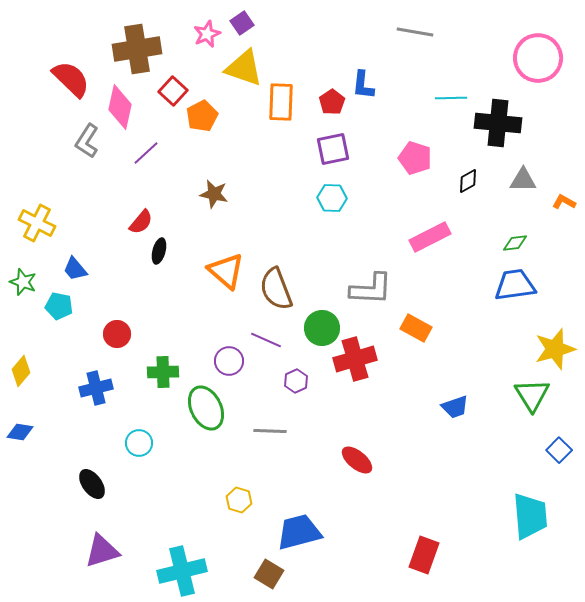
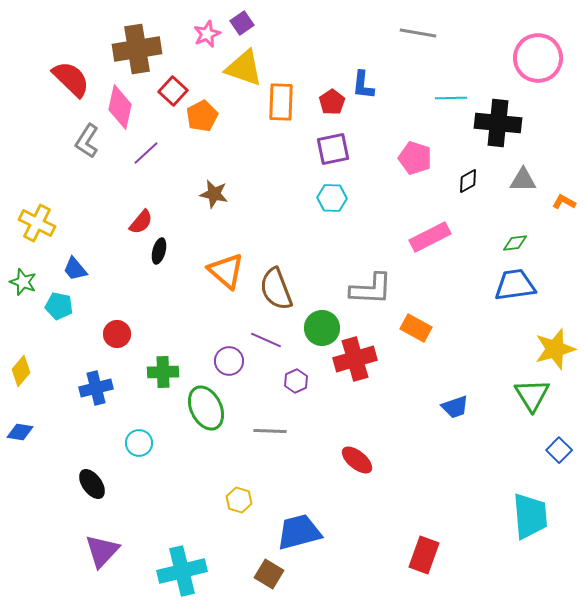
gray line at (415, 32): moved 3 px right, 1 px down
purple triangle at (102, 551): rotated 30 degrees counterclockwise
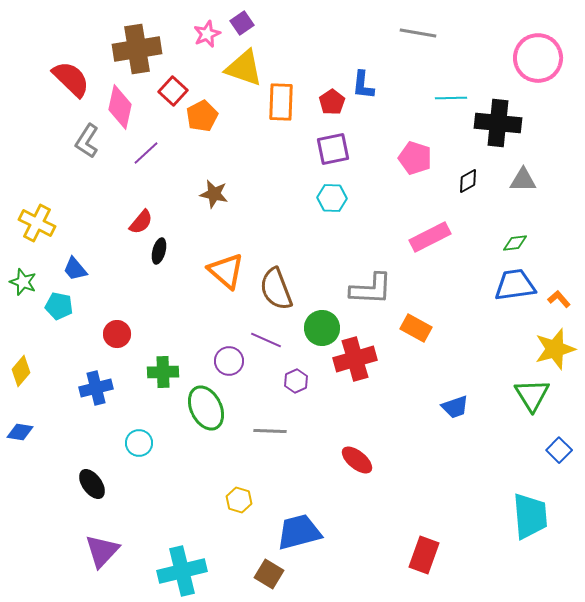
orange L-shape at (564, 202): moved 5 px left, 97 px down; rotated 20 degrees clockwise
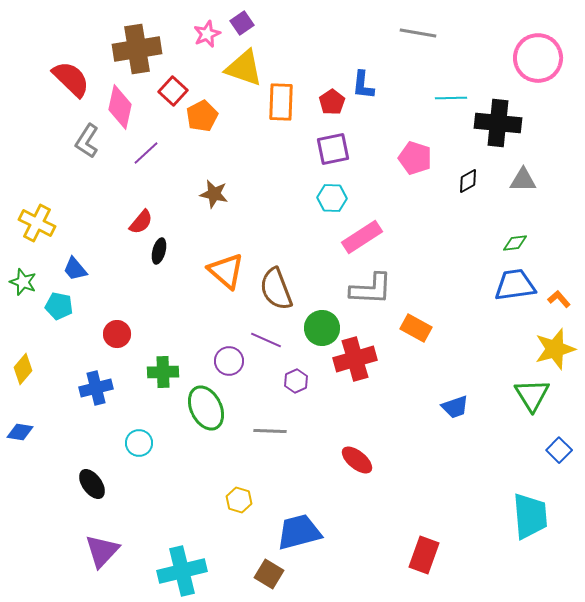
pink rectangle at (430, 237): moved 68 px left; rotated 6 degrees counterclockwise
yellow diamond at (21, 371): moved 2 px right, 2 px up
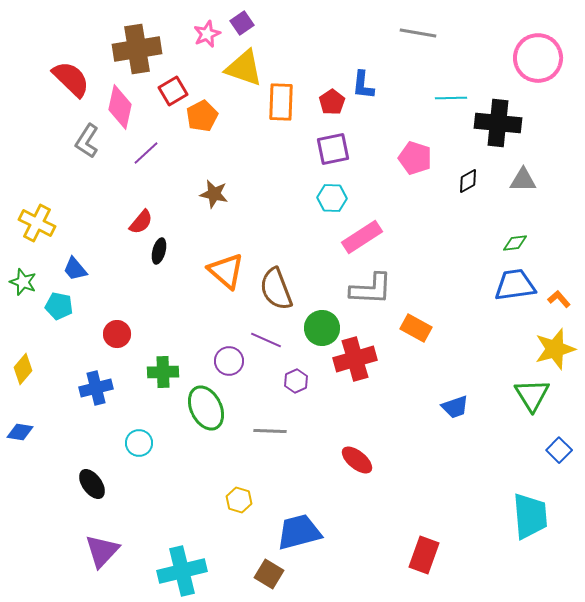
red square at (173, 91): rotated 16 degrees clockwise
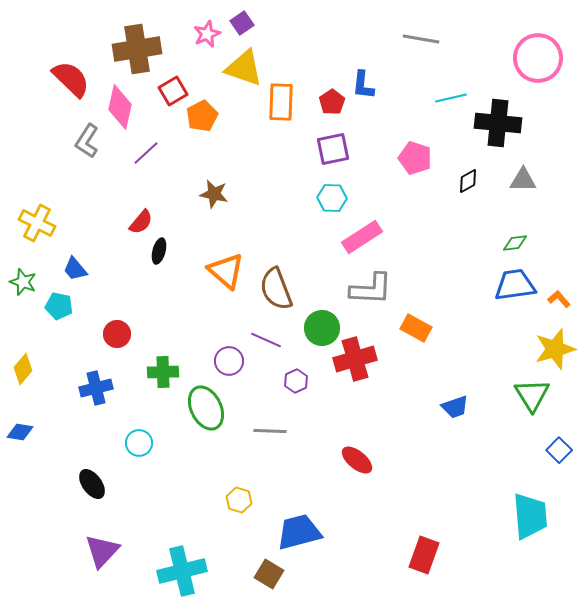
gray line at (418, 33): moved 3 px right, 6 px down
cyan line at (451, 98): rotated 12 degrees counterclockwise
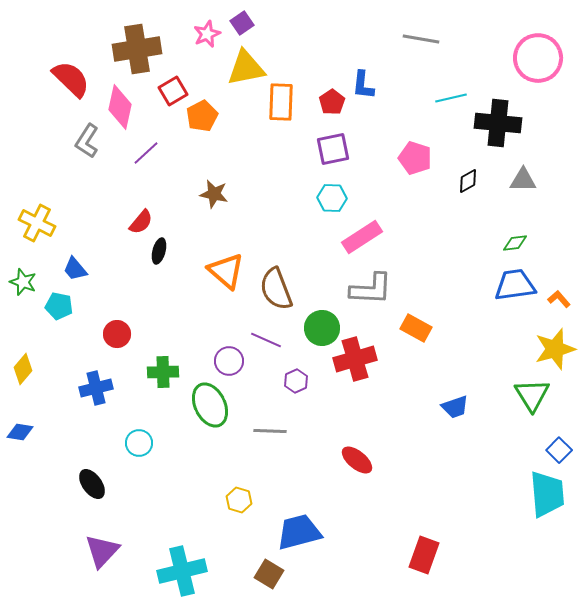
yellow triangle at (244, 68): moved 2 px right; rotated 30 degrees counterclockwise
green ellipse at (206, 408): moved 4 px right, 3 px up
cyan trapezoid at (530, 516): moved 17 px right, 22 px up
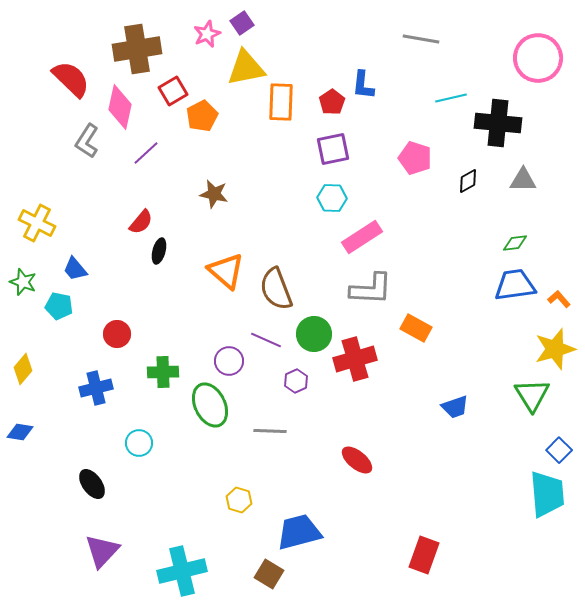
green circle at (322, 328): moved 8 px left, 6 px down
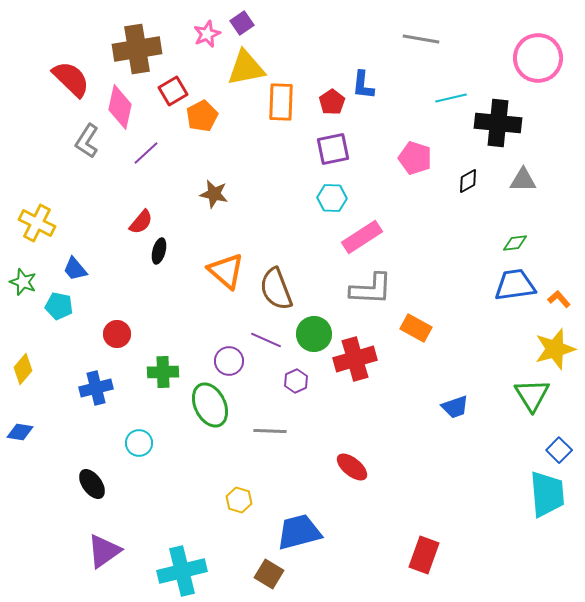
red ellipse at (357, 460): moved 5 px left, 7 px down
purple triangle at (102, 551): moved 2 px right; rotated 12 degrees clockwise
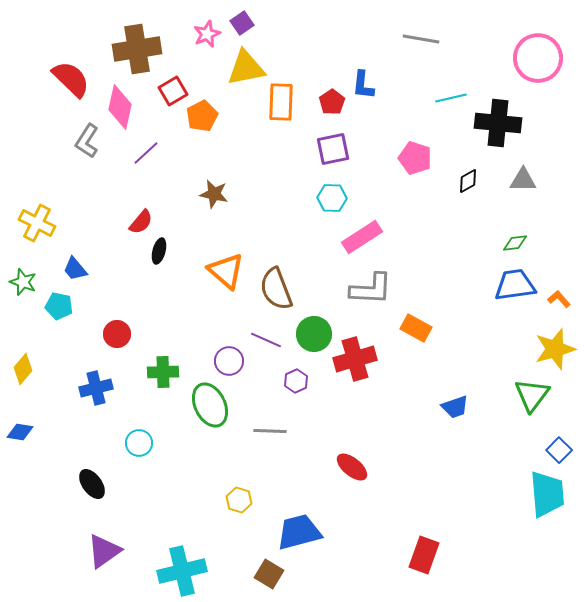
green triangle at (532, 395): rotated 9 degrees clockwise
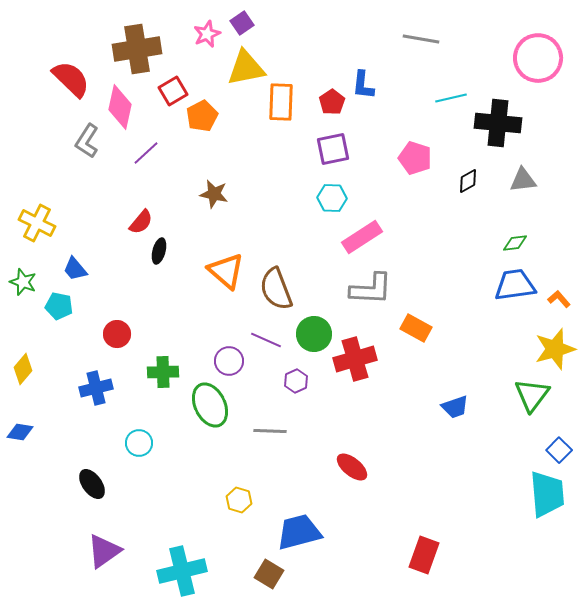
gray triangle at (523, 180): rotated 8 degrees counterclockwise
